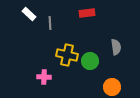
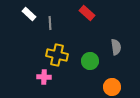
red rectangle: rotated 49 degrees clockwise
yellow cross: moved 10 px left
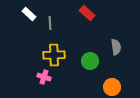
yellow cross: moved 3 px left; rotated 15 degrees counterclockwise
pink cross: rotated 16 degrees clockwise
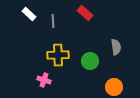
red rectangle: moved 2 px left
gray line: moved 3 px right, 2 px up
yellow cross: moved 4 px right
pink cross: moved 3 px down
orange circle: moved 2 px right
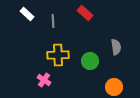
white rectangle: moved 2 px left
pink cross: rotated 16 degrees clockwise
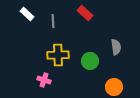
pink cross: rotated 16 degrees counterclockwise
